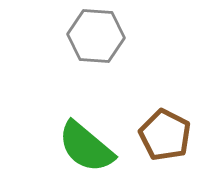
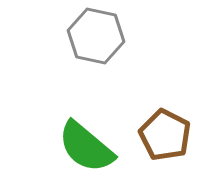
gray hexagon: rotated 8 degrees clockwise
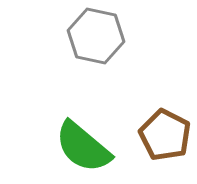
green semicircle: moved 3 px left
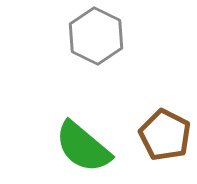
gray hexagon: rotated 14 degrees clockwise
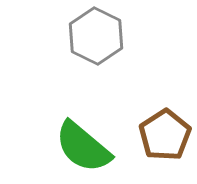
brown pentagon: rotated 12 degrees clockwise
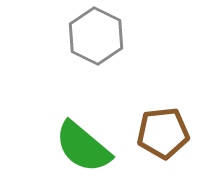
brown pentagon: moved 2 px left, 2 px up; rotated 27 degrees clockwise
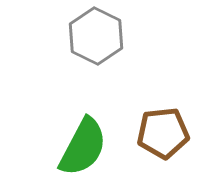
green semicircle: rotated 102 degrees counterclockwise
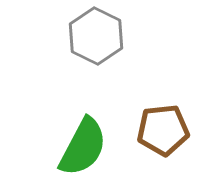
brown pentagon: moved 3 px up
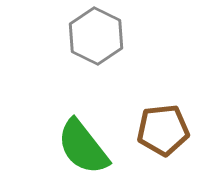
green semicircle: rotated 114 degrees clockwise
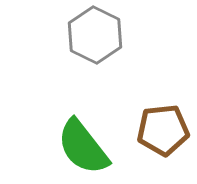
gray hexagon: moved 1 px left, 1 px up
